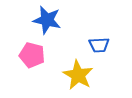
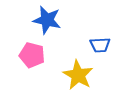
blue trapezoid: moved 1 px right
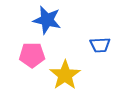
pink pentagon: rotated 15 degrees counterclockwise
yellow star: moved 13 px left; rotated 8 degrees clockwise
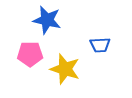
pink pentagon: moved 2 px left, 1 px up
yellow star: moved 6 px up; rotated 20 degrees counterclockwise
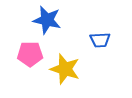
blue trapezoid: moved 5 px up
